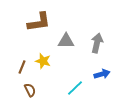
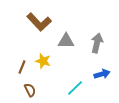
brown L-shape: rotated 55 degrees clockwise
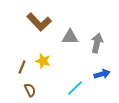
gray triangle: moved 4 px right, 4 px up
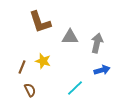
brown L-shape: moved 1 px right; rotated 25 degrees clockwise
blue arrow: moved 4 px up
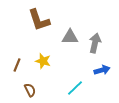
brown L-shape: moved 1 px left, 2 px up
gray arrow: moved 2 px left
brown line: moved 5 px left, 2 px up
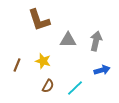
gray triangle: moved 2 px left, 3 px down
gray arrow: moved 1 px right, 2 px up
brown semicircle: moved 18 px right, 4 px up; rotated 56 degrees clockwise
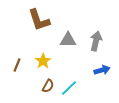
yellow star: rotated 21 degrees clockwise
cyan line: moved 6 px left
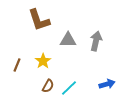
blue arrow: moved 5 px right, 14 px down
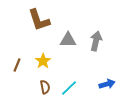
brown semicircle: moved 3 px left, 1 px down; rotated 40 degrees counterclockwise
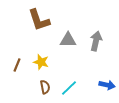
yellow star: moved 2 px left, 1 px down; rotated 21 degrees counterclockwise
blue arrow: moved 1 px down; rotated 28 degrees clockwise
